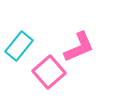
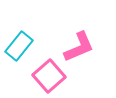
pink square: moved 4 px down
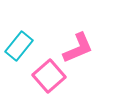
pink L-shape: moved 1 px left, 1 px down
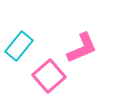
pink L-shape: moved 4 px right
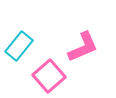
pink L-shape: moved 1 px right, 1 px up
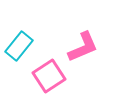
pink square: rotated 8 degrees clockwise
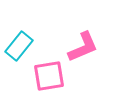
pink square: rotated 24 degrees clockwise
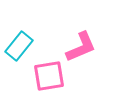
pink L-shape: moved 2 px left
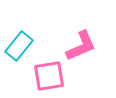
pink L-shape: moved 1 px up
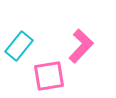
pink L-shape: rotated 24 degrees counterclockwise
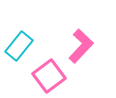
pink square: rotated 28 degrees counterclockwise
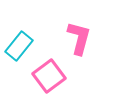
pink L-shape: moved 2 px left, 8 px up; rotated 28 degrees counterclockwise
